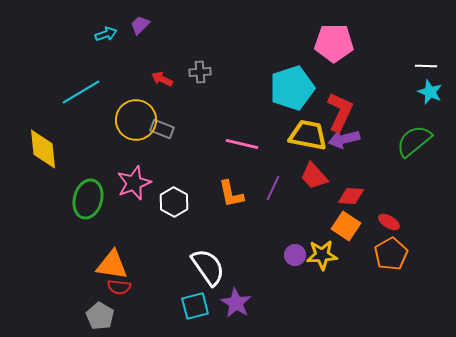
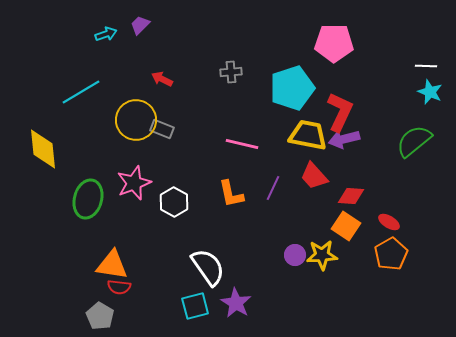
gray cross: moved 31 px right
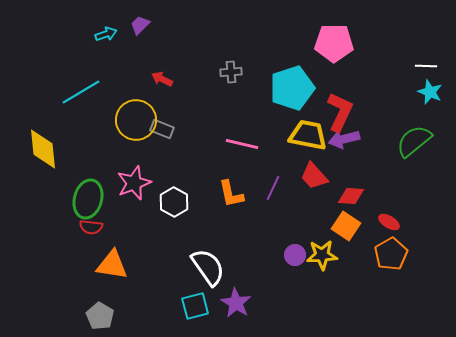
red semicircle: moved 28 px left, 60 px up
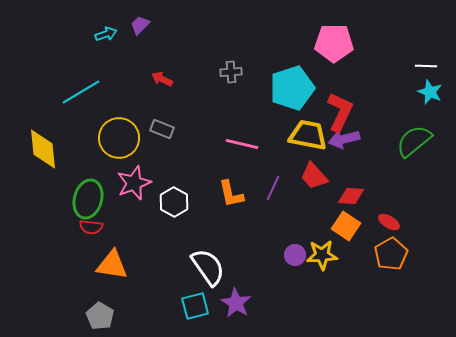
yellow circle: moved 17 px left, 18 px down
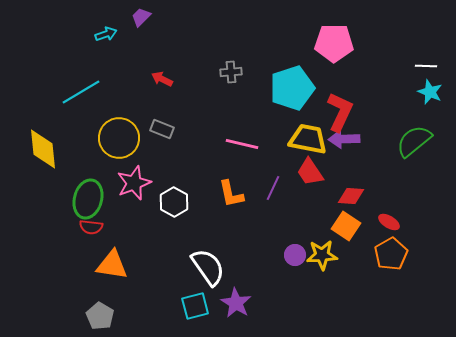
purple trapezoid: moved 1 px right, 8 px up
yellow trapezoid: moved 4 px down
purple arrow: rotated 12 degrees clockwise
red trapezoid: moved 4 px left, 4 px up; rotated 8 degrees clockwise
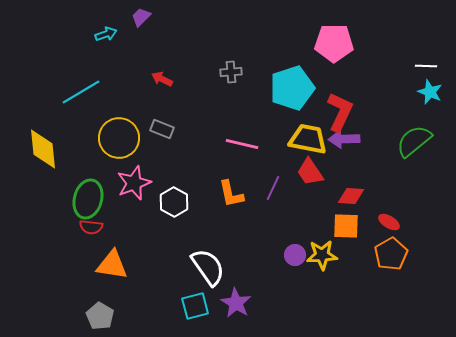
orange square: rotated 32 degrees counterclockwise
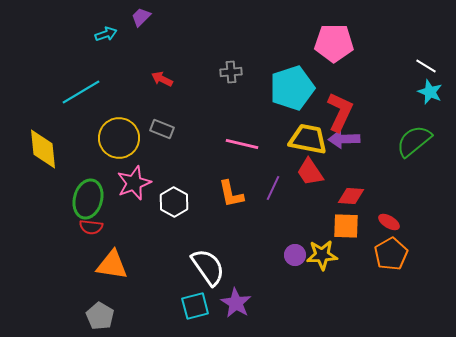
white line: rotated 30 degrees clockwise
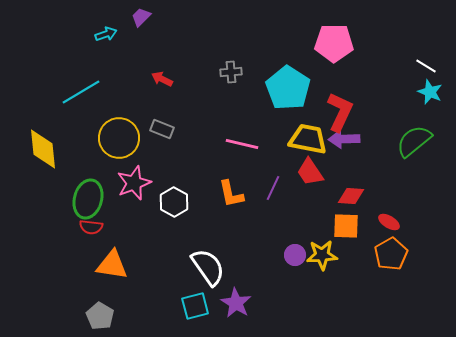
cyan pentagon: moved 4 px left; rotated 21 degrees counterclockwise
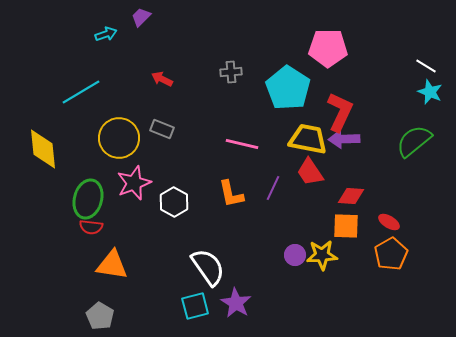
pink pentagon: moved 6 px left, 5 px down
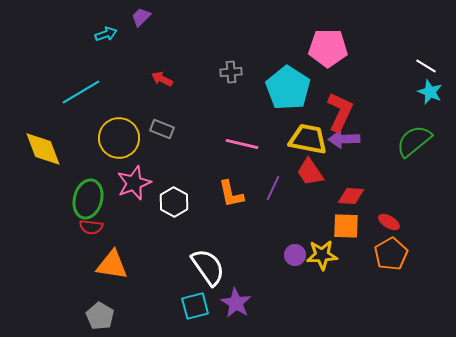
yellow diamond: rotated 15 degrees counterclockwise
